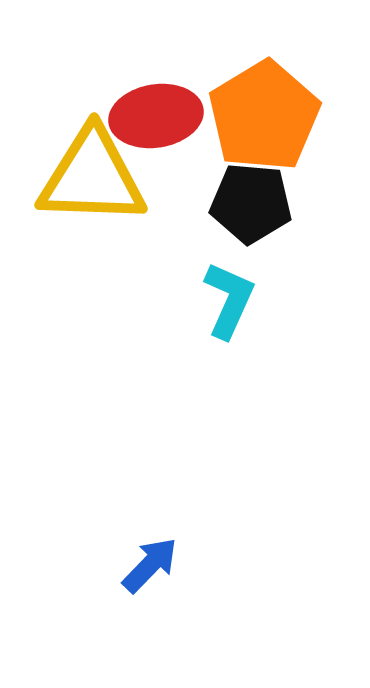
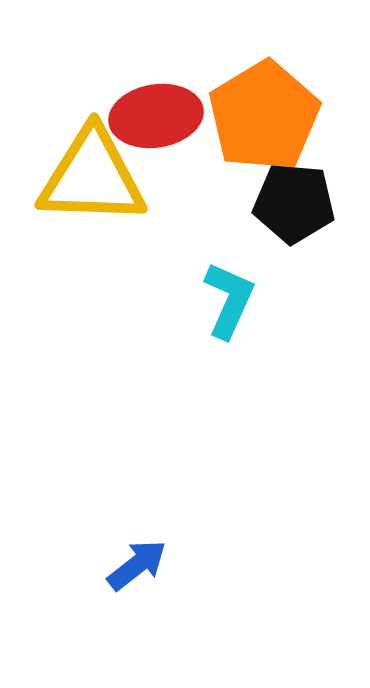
black pentagon: moved 43 px right
blue arrow: moved 13 px left; rotated 8 degrees clockwise
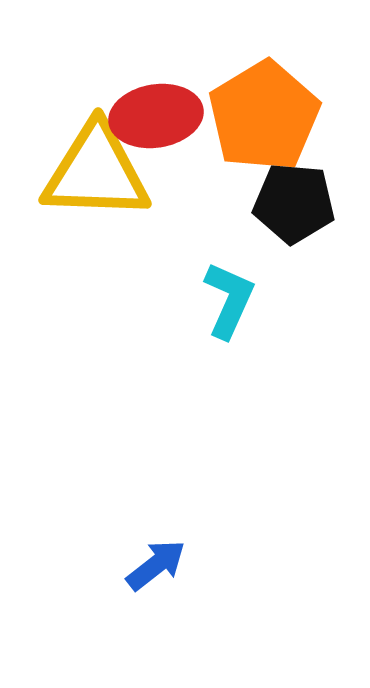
yellow triangle: moved 4 px right, 5 px up
blue arrow: moved 19 px right
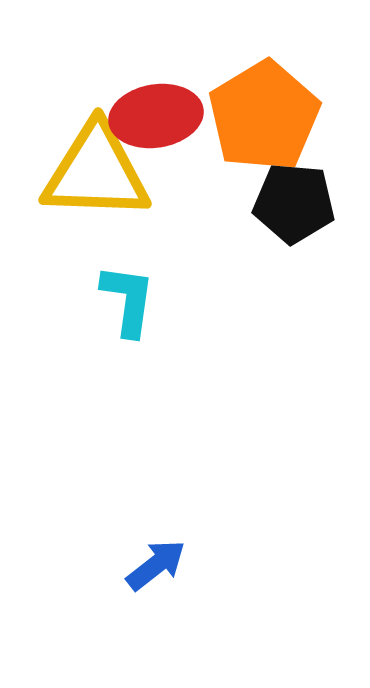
cyan L-shape: moved 101 px left; rotated 16 degrees counterclockwise
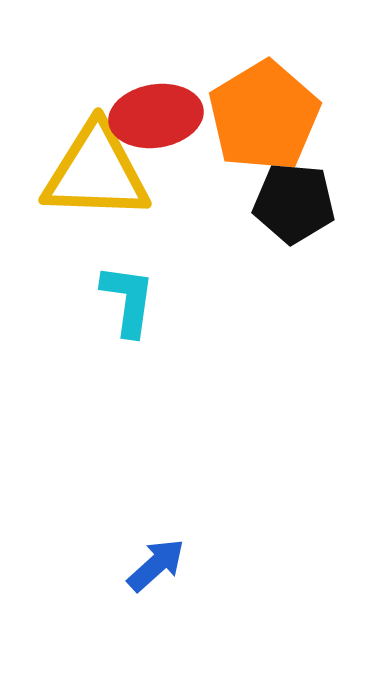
blue arrow: rotated 4 degrees counterclockwise
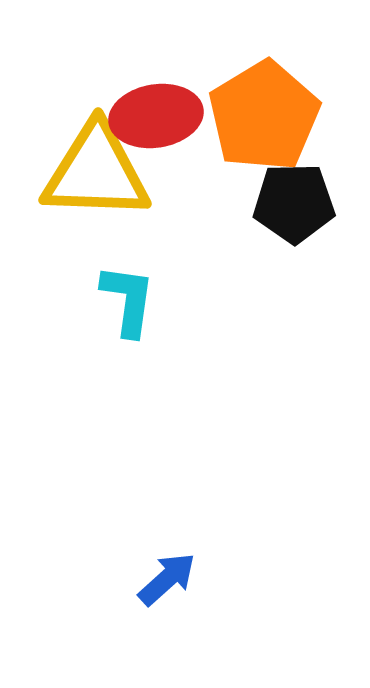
black pentagon: rotated 6 degrees counterclockwise
blue arrow: moved 11 px right, 14 px down
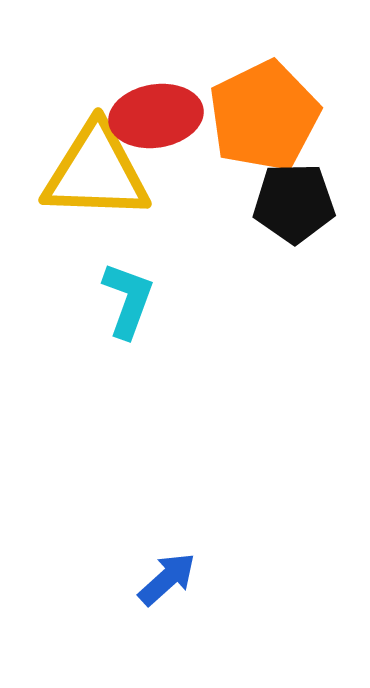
orange pentagon: rotated 5 degrees clockwise
cyan L-shape: rotated 12 degrees clockwise
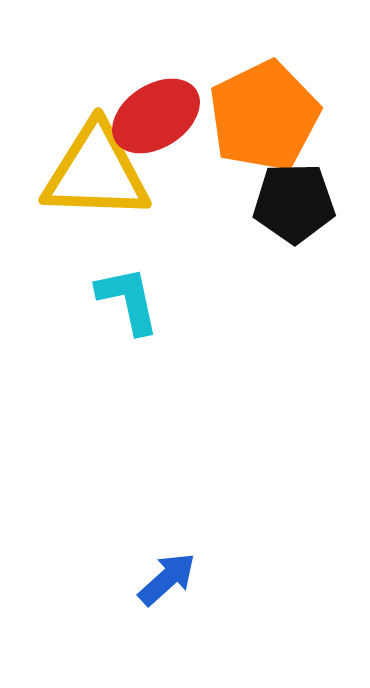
red ellipse: rotated 24 degrees counterclockwise
cyan L-shape: rotated 32 degrees counterclockwise
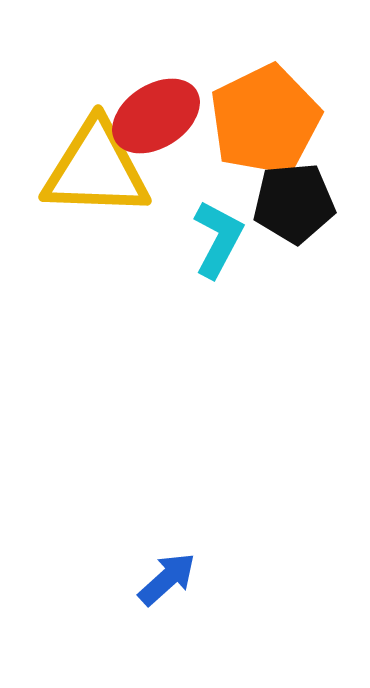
orange pentagon: moved 1 px right, 4 px down
yellow triangle: moved 3 px up
black pentagon: rotated 4 degrees counterclockwise
cyan L-shape: moved 90 px right, 61 px up; rotated 40 degrees clockwise
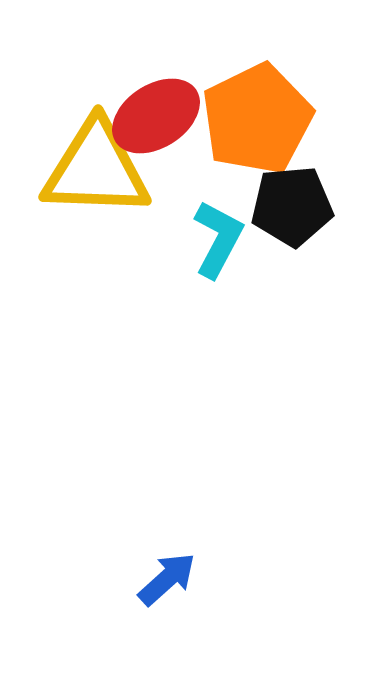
orange pentagon: moved 8 px left, 1 px up
black pentagon: moved 2 px left, 3 px down
